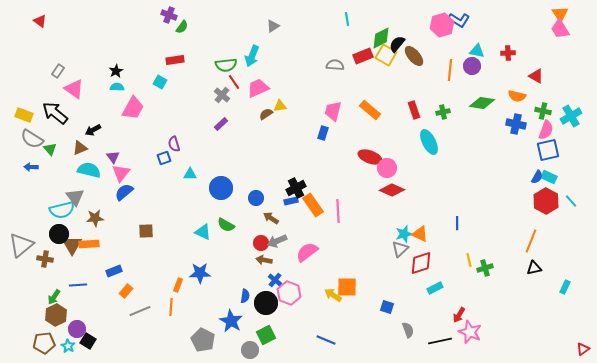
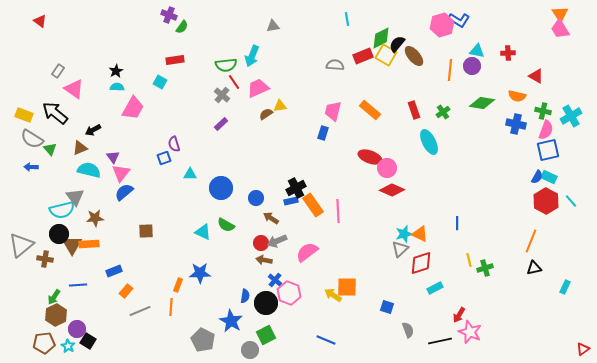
gray triangle at (273, 26): rotated 24 degrees clockwise
green cross at (443, 112): rotated 24 degrees counterclockwise
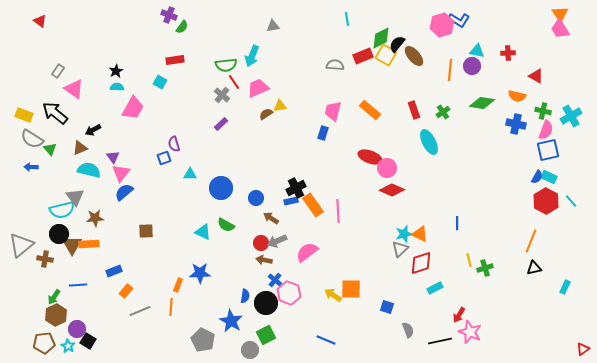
orange square at (347, 287): moved 4 px right, 2 px down
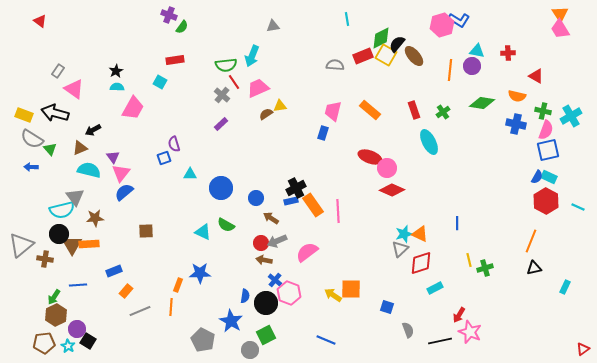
black arrow at (55, 113): rotated 24 degrees counterclockwise
cyan line at (571, 201): moved 7 px right, 6 px down; rotated 24 degrees counterclockwise
